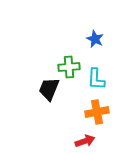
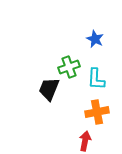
green cross: rotated 15 degrees counterclockwise
red arrow: rotated 60 degrees counterclockwise
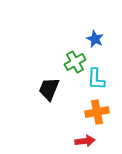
green cross: moved 6 px right, 5 px up; rotated 10 degrees counterclockwise
red arrow: rotated 72 degrees clockwise
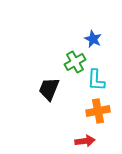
blue star: moved 2 px left
cyan L-shape: moved 1 px down
orange cross: moved 1 px right, 1 px up
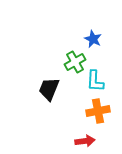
cyan L-shape: moved 1 px left, 1 px down
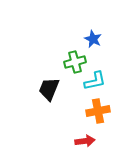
green cross: rotated 15 degrees clockwise
cyan L-shape: rotated 105 degrees counterclockwise
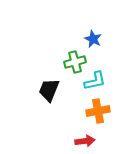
black trapezoid: moved 1 px down
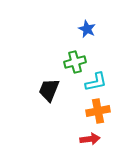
blue star: moved 6 px left, 10 px up
cyan L-shape: moved 1 px right, 1 px down
red arrow: moved 5 px right, 2 px up
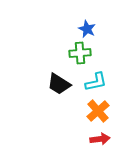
green cross: moved 5 px right, 9 px up; rotated 10 degrees clockwise
black trapezoid: moved 10 px right, 6 px up; rotated 80 degrees counterclockwise
orange cross: rotated 30 degrees counterclockwise
red arrow: moved 10 px right
